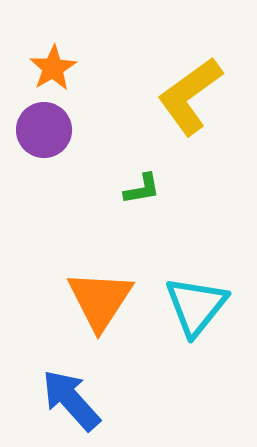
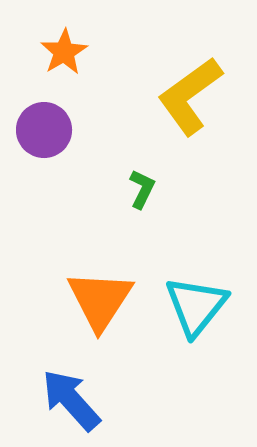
orange star: moved 11 px right, 16 px up
green L-shape: rotated 54 degrees counterclockwise
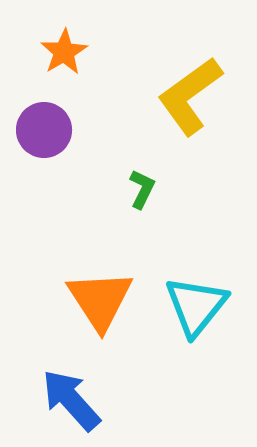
orange triangle: rotated 6 degrees counterclockwise
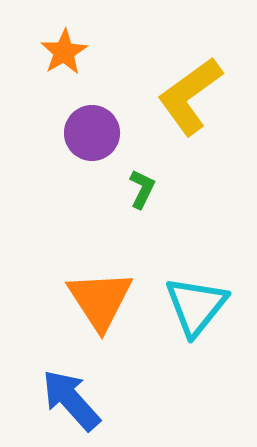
purple circle: moved 48 px right, 3 px down
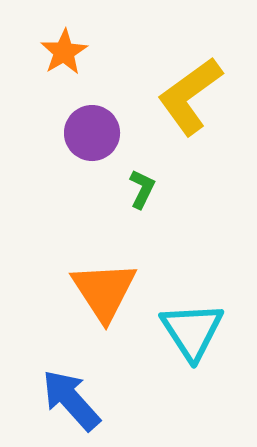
orange triangle: moved 4 px right, 9 px up
cyan triangle: moved 4 px left, 25 px down; rotated 12 degrees counterclockwise
